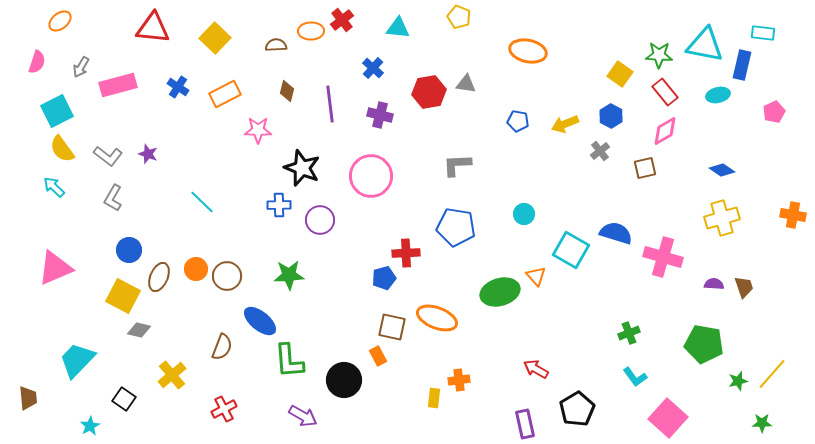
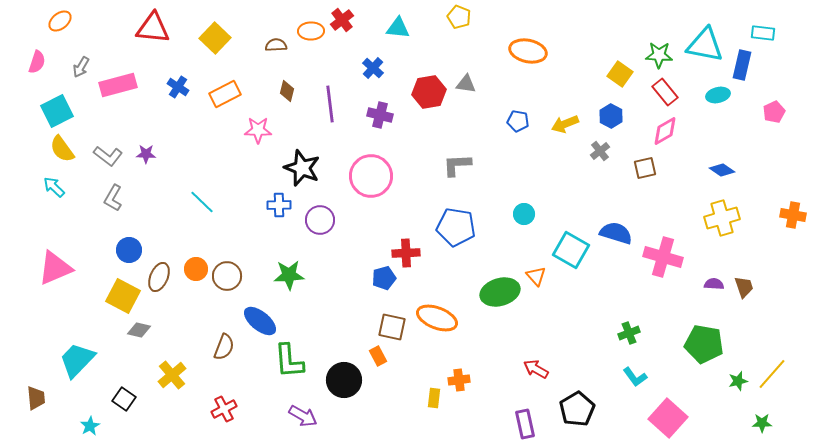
purple star at (148, 154): moved 2 px left; rotated 18 degrees counterclockwise
brown semicircle at (222, 347): moved 2 px right
brown trapezoid at (28, 398): moved 8 px right
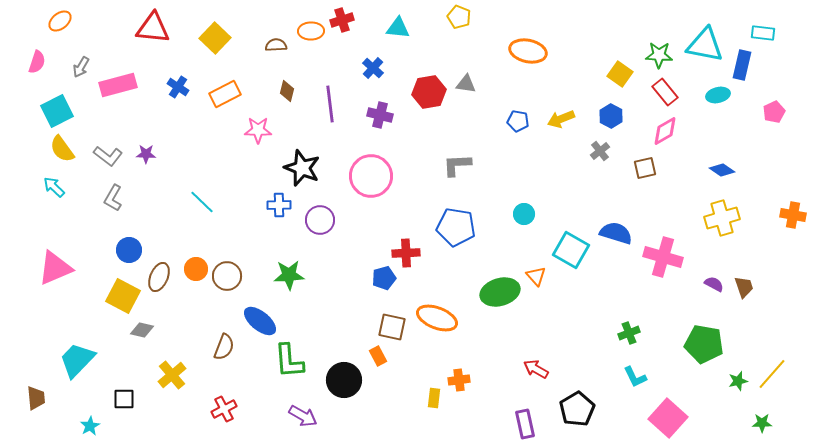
red cross at (342, 20): rotated 20 degrees clockwise
yellow arrow at (565, 124): moved 4 px left, 5 px up
purple semicircle at (714, 284): rotated 24 degrees clockwise
gray diamond at (139, 330): moved 3 px right
cyan L-shape at (635, 377): rotated 10 degrees clockwise
black square at (124, 399): rotated 35 degrees counterclockwise
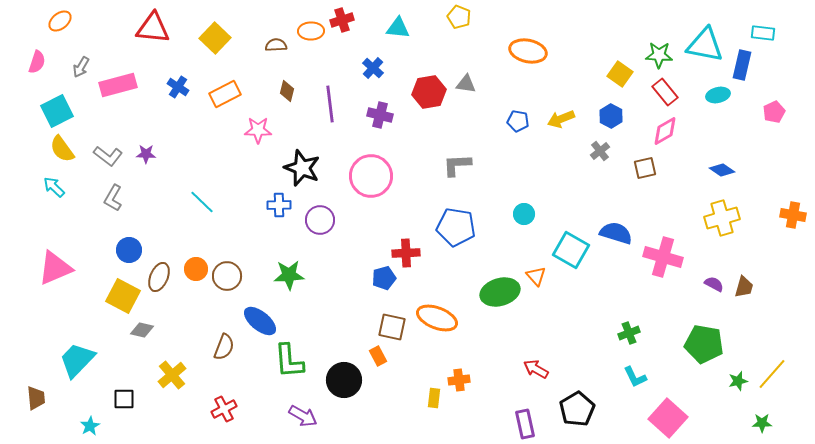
brown trapezoid at (744, 287): rotated 35 degrees clockwise
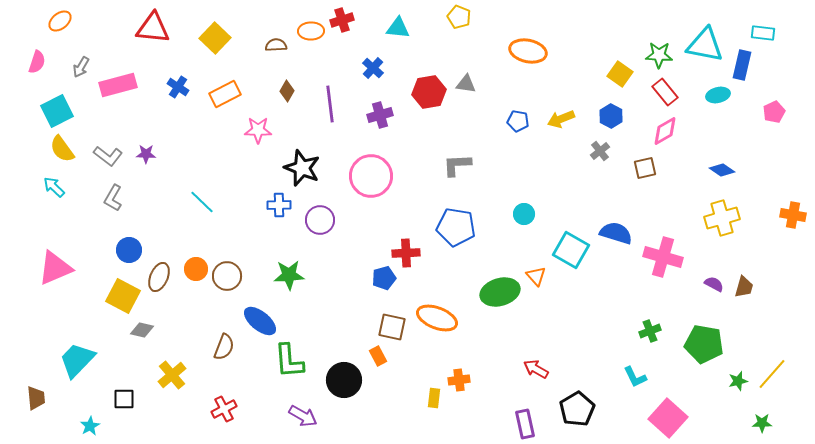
brown diamond at (287, 91): rotated 15 degrees clockwise
purple cross at (380, 115): rotated 30 degrees counterclockwise
green cross at (629, 333): moved 21 px right, 2 px up
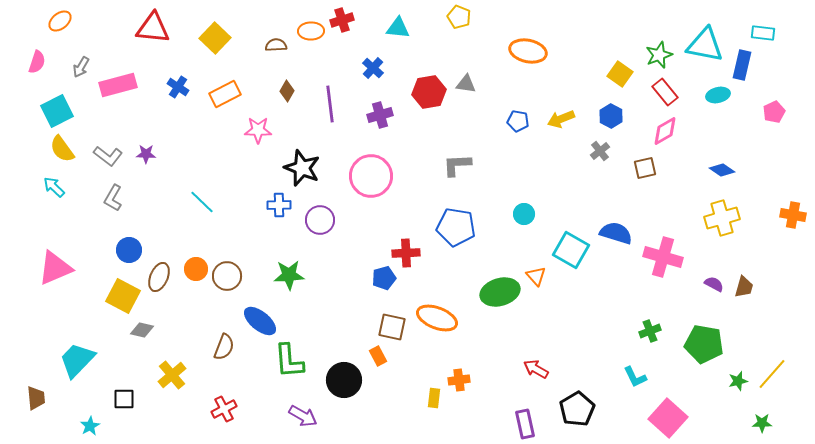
green star at (659, 55): rotated 24 degrees counterclockwise
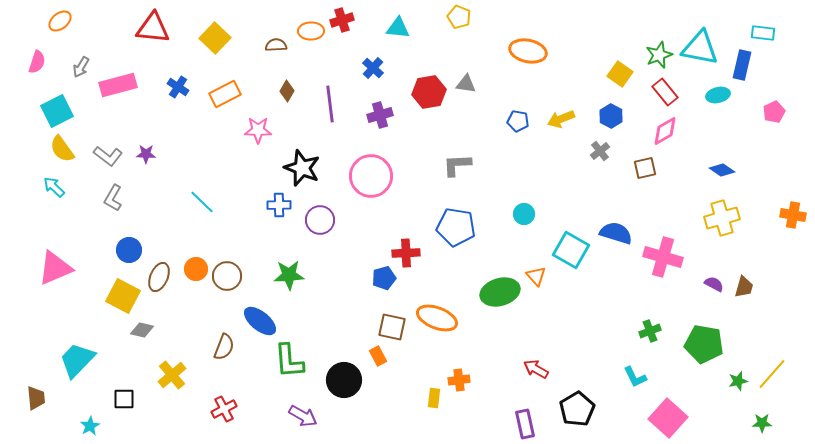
cyan triangle at (705, 45): moved 5 px left, 3 px down
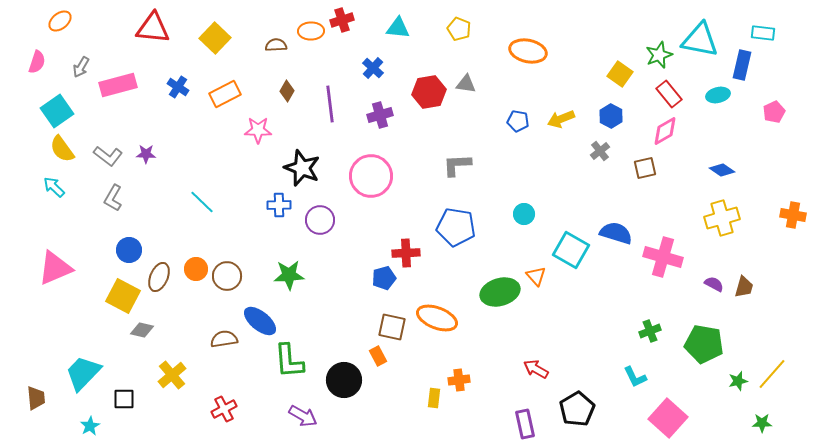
yellow pentagon at (459, 17): moved 12 px down
cyan triangle at (700, 48): moved 8 px up
red rectangle at (665, 92): moved 4 px right, 2 px down
cyan square at (57, 111): rotated 8 degrees counterclockwise
brown semicircle at (224, 347): moved 8 px up; rotated 120 degrees counterclockwise
cyan trapezoid at (77, 360): moved 6 px right, 13 px down
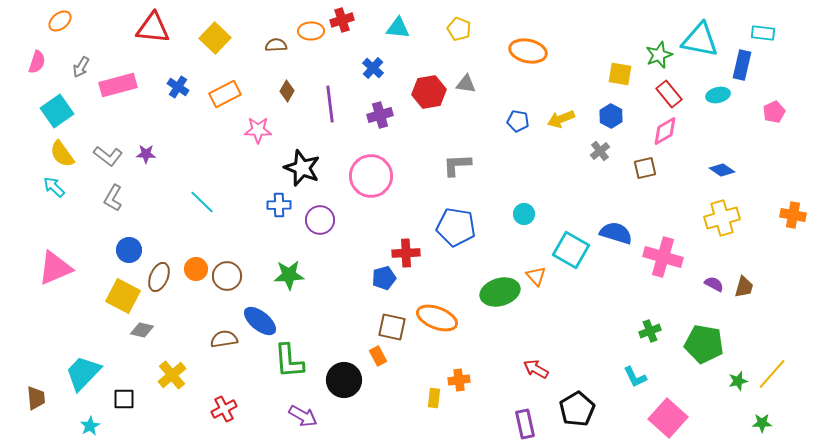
yellow square at (620, 74): rotated 25 degrees counterclockwise
yellow semicircle at (62, 149): moved 5 px down
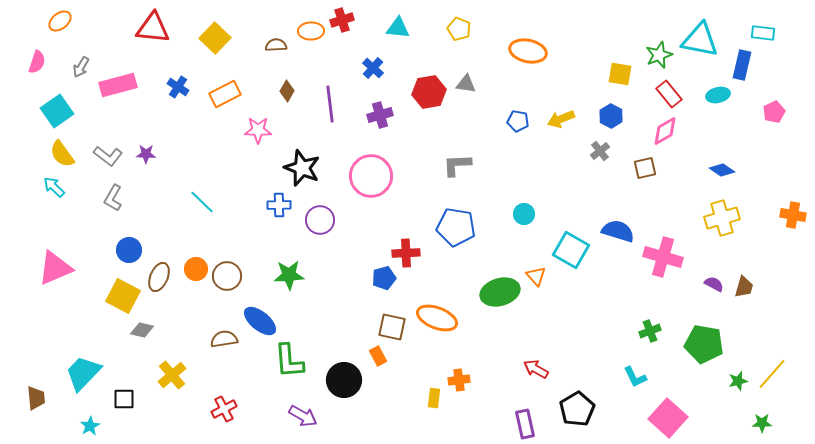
blue semicircle at (616, 233): moved 2 px right, 2 px up
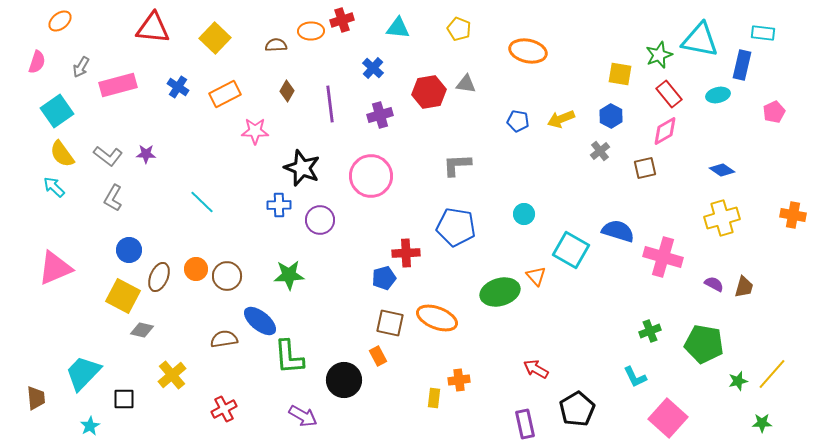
pink star at (258, 130): moved 3 px left, 1 px down
brown square at (392, 327): moved 2 px left, 4 px up
green L-shape at (289, 361): moved 4 px up
